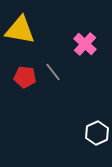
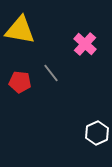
gray line: moved 2 px left, 1 px down
red pentagon: moved 5 px left, 5 px down
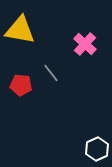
red pentagon: moved 1 px right, 3 px down
white hexagon: moved 16 px down
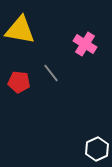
pink cross: rotated 10 degrees counterclockwise
red pentagon: moved 2 px left, 3 px up
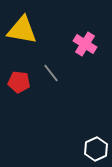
yellow triangle: moved 2 px right
white hexagon: moved 1 px left
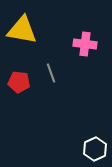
pink cross: rotated 25 degrees counterclockwise
gray line: rotated 18 degrees clockwise
white hexagon: moved 1 px left
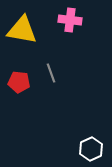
pink cross: moved 15 px left, 24 px up
white hexagon: moved 4 px left
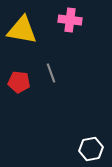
white hexagon: rotated 15 degrees clockwise
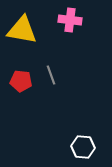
gray line: moved 2 px down
red pentagon: moved 2 px right, 1 px up
white hexagon: moved 8 px left, 2 px up; rotated 15 degrees clockwise
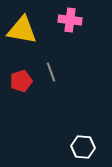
gray line: moved 3 px up
red pentagon: rotated 25 degrees counterclockwise
